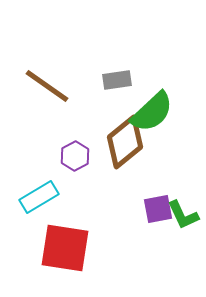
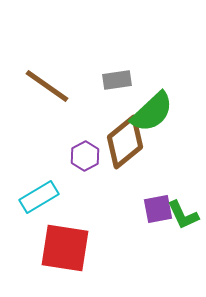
purple hexagon: moved 10 px right
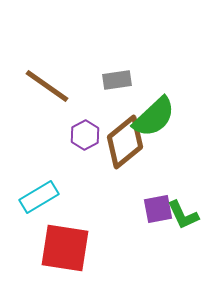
green semicircle: moved 2 px right, 5 px down
purple hexagon: moved 21 px up
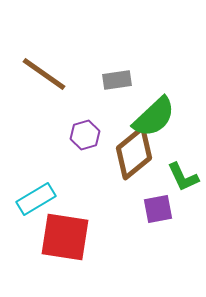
brown line: moved 3 px left, 12 px up
purple hexagon: rotated 12 degrees clockwise
brown diamond: moved 9 px right, 11 px down
cyan rectangle: moved 3 px left, 2 px down
green L-shape: moved 38 px up
red square: moved 11 px up
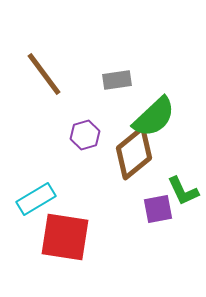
brown line: rotated 18 degrees clockwise
green L-shape: moved 14 px down
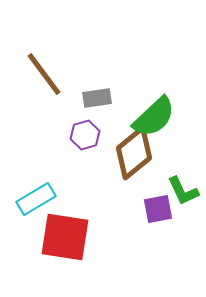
gray rectangle: moved 20 px left, 18 px down
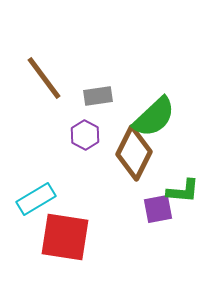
brown line: moved 4 px down
gray rectangle: moved 1 px right, 2 px up
purple hexagon: rotated 16 degrees counterclockwise
brown diamond: rotated 24 degrees counterclockwise
green L-shape: rotated 60 degrees counterclockwise
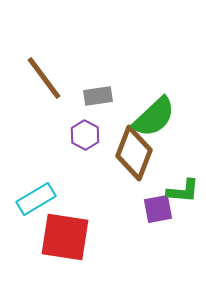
brown diamond: rotated 6 degrees counterclockwise
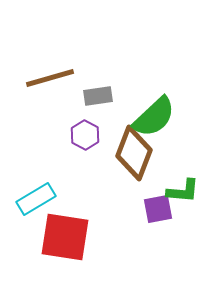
brown line: moved 6 px right; rotated 69 degrees counterclockwise
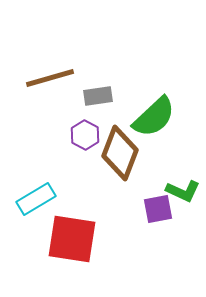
brown diamond: moved 14 px left
green L-shape: rotated 20 degrees clockwise
red square: moved 7 px right, 2 px down
